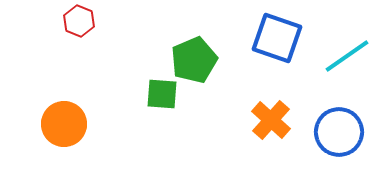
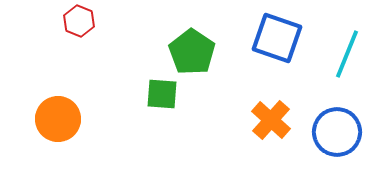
cyan line: moved 2 px up; rotated 33 degrees counterclockwise
green pentagon: moved 2 px left, 8 px up; rotated 15 degrees counterclockwise
orange circle: moved 6 px left, 5 px up
blue circle: moved 2 px left
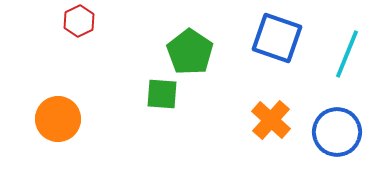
red hexagon: rotated 12 degrees clockwise
green pentagon: moved 2 px left
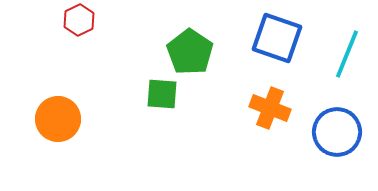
red hexagon: moved 1 px up
orange cross: moved 1 px left, 12 px up; rotated 21 degrees counterclockwise
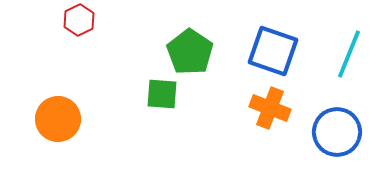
blue square: moved 4 px left, 13 px down
cyan line: moved 2 px right
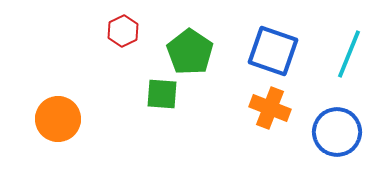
red hexagon: moved 44 px right, 11 px down
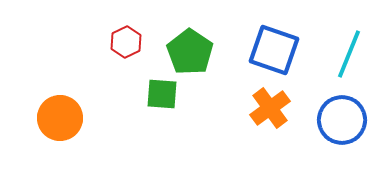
red hexagon: moved 3 px right, 11 px down
blue square: moved 1 px right, 1 px up
orange cross: rotated 33 degrees clockwise
orange circle: moved 2 px right, 1 px up
blue circle: moved 5 px right, 12 px up
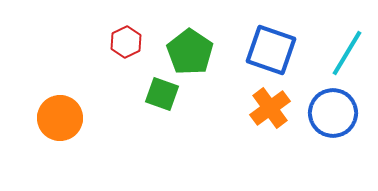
blue square: moved 3 px left
cyan line: moved 2 px left, 1 px up; rotated 9 degrees clockwise
green square: rotated 16 degrees clockwise
blue circle: moved 9 px left, 7 px up
